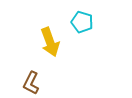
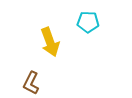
cyan pentagon: moved 6 px right; rotated 15 degrees counterclockwise
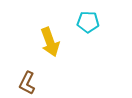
brown L-shape: moved 4 px left
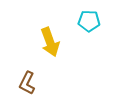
cyan pentagon: moved 1 px right, 1 px up
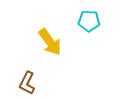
yellow arrow: rotated 16 degrees counterclockwise
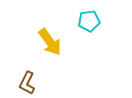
cyan pentagon: rotated 10 degrees counterclockwise
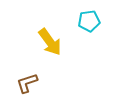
brown L-shape: rotated 45 degrees clockwise
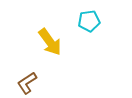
brown L-shape: rotated 15 degrees counterclockwise
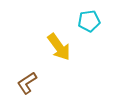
yellow arrow: moved 9 px right, 5 px down
